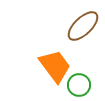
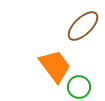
green circle: moved 2 px down
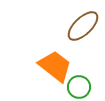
orange trapezoid: rotated 15 degrees counterclockwise
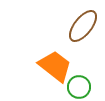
brown ellipse: rotated 8 degrees counterclockwise
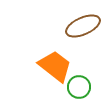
brown ellipse: rotated 28 degrees clockwise
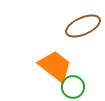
green circle: moved 6 px left
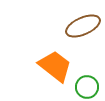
green circle: moved 14 px right
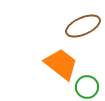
orange trapezoid: moved 6 px right, 2 px up
